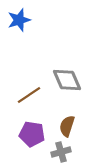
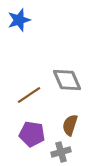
brown semicircle: moved 3 px right, 1 px up
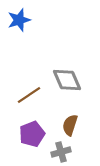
purple pentagon: rotated 30 degrees counterclockwise
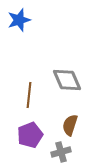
brown line: rotated 50 degrees counterclockwise
purple pentagon: moved 2 px left, 1 px down
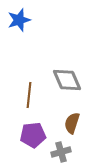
brown semicircle: moved 2 px right, 2 px up
purple pentagon: moved 3 px right; rotated 15 degrees clockwise
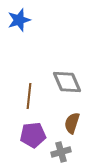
gray diamond: moved 2 px down
brown line: moved 1 px down
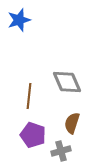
purple pentagon: rotated 25 degrees clockwise
gray cross: moved 1 px up
